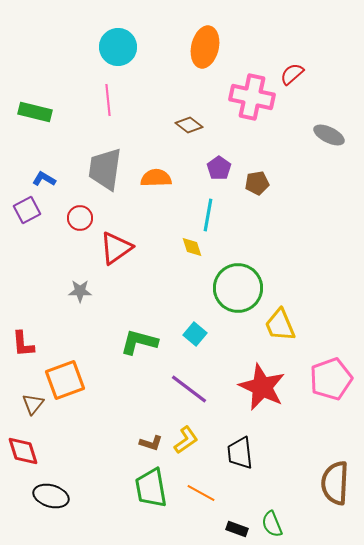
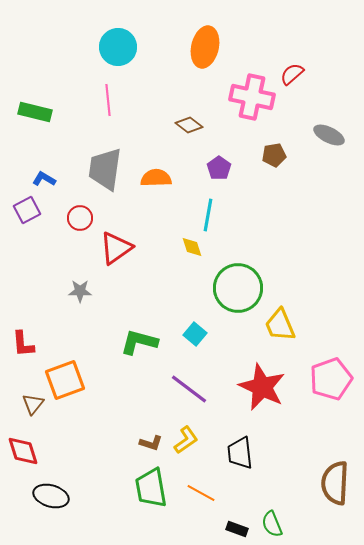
brown pentagon: moved 17 px right, 28 px up
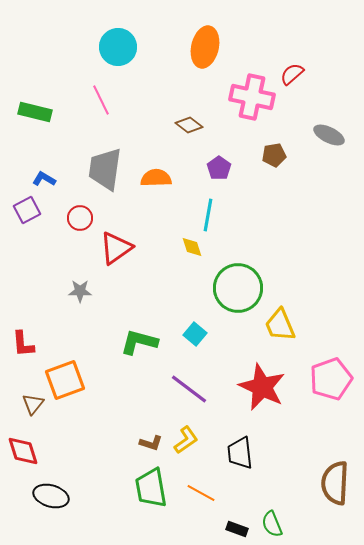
pink line: moved 7 px left; rotated 20 degrees counterclockwise
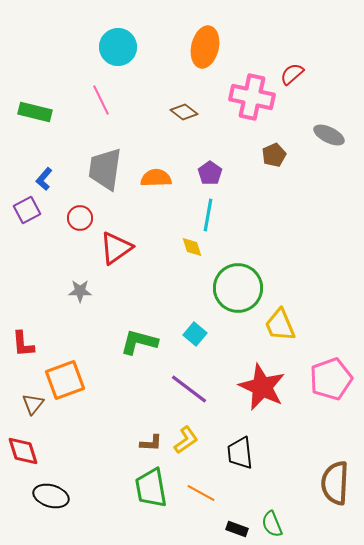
brown diamond: moved 5 px left, 13 px up
brown pentagon: rotated 15 degrees counterclockwise
purple pentagon: moved 9 px left, 5 px down
blue L-shape: rotated 80 degrees counterclockwise
brown L-shape: rotated 15 degrees counterclockwise
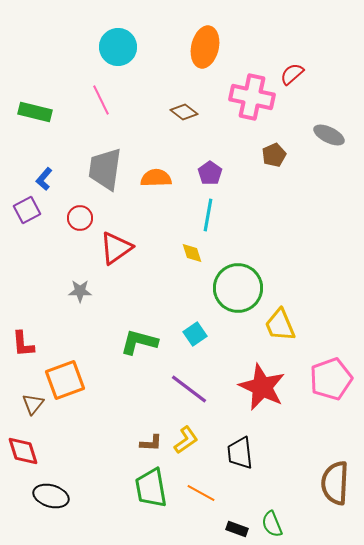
yellow diamond: moved 6 px down
cyan square: rotated 15 degrees clockwise
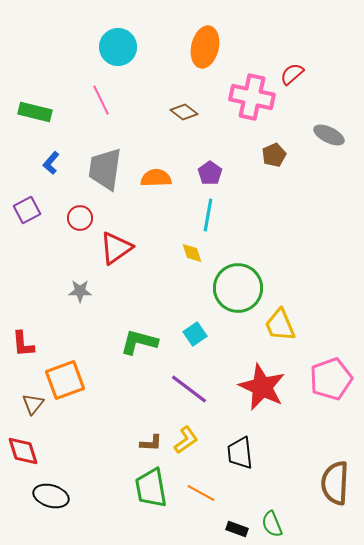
blue L-shape: moved 7 px right, 16 px up
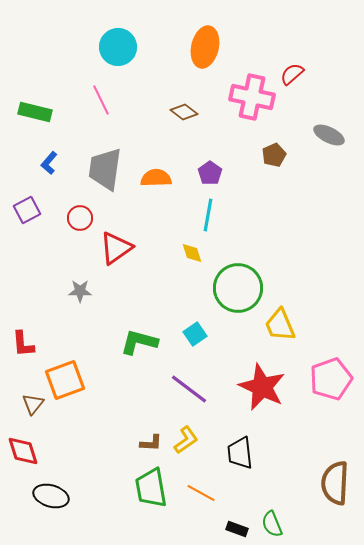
blue L-shape: moved 2 px left
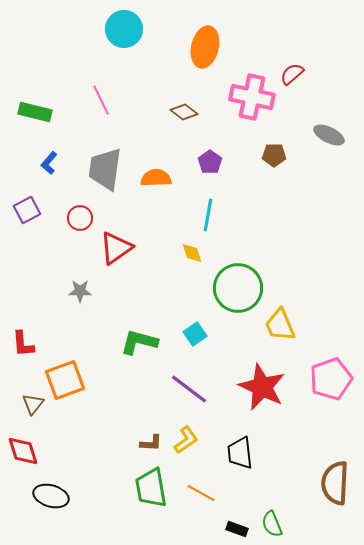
cyan circle: moved 6 px right, 18 px up
brown pentagon: rotated 25 degrees clockwise
purple pentagon: moved 11 px up
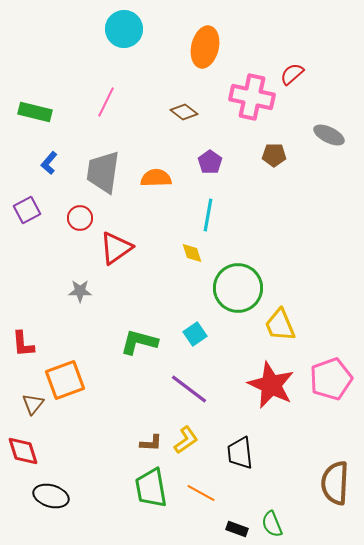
pink line: moved 5 px right, 2 px down; rotated 52 degrees clockwise
gray trapezoid: moved 2 px left, 3 px down
red star: moved 9 px right, 2 px up
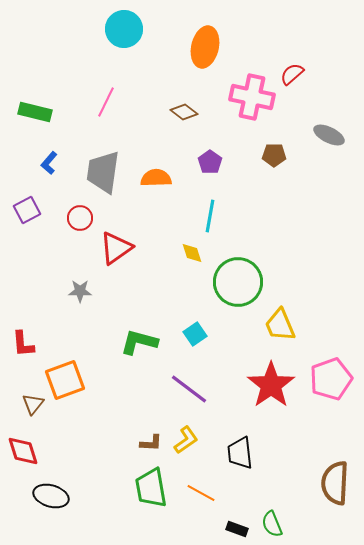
cyan line: moved 2 px right, 1 px down
green circle: moved 6 px up
red star: rotated 12 degrees clockwise
